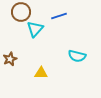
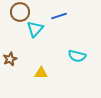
brown circle: moved 1 px left
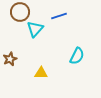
cyan semicircle: rotated 78 degrees counterclockwise
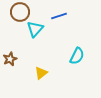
yellow triangle: rotated 40 degrees counterclockwise
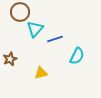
blue line: moved 4 px left, 23 px down
yellow triangle: rotated 24 degrees clockwise
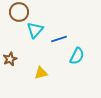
brown circle: moved 1 px left
cyan triangle: moved 1 px down
blue line: moved 4 px right
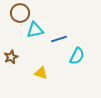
brown circle: moved 1 px right, 1 px down
cyan triangle: rotated 36 degrees clockwise
brown star: moved 1 px right, 2 px up
yellow triangle: rotated 32 degrees clockwise
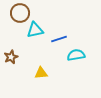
cyan semicircle: moved 1 px left, 1 px up; rotated 126 degrees counterclockwise
yellow triangle: rotated 24 degrees counterclockwise
